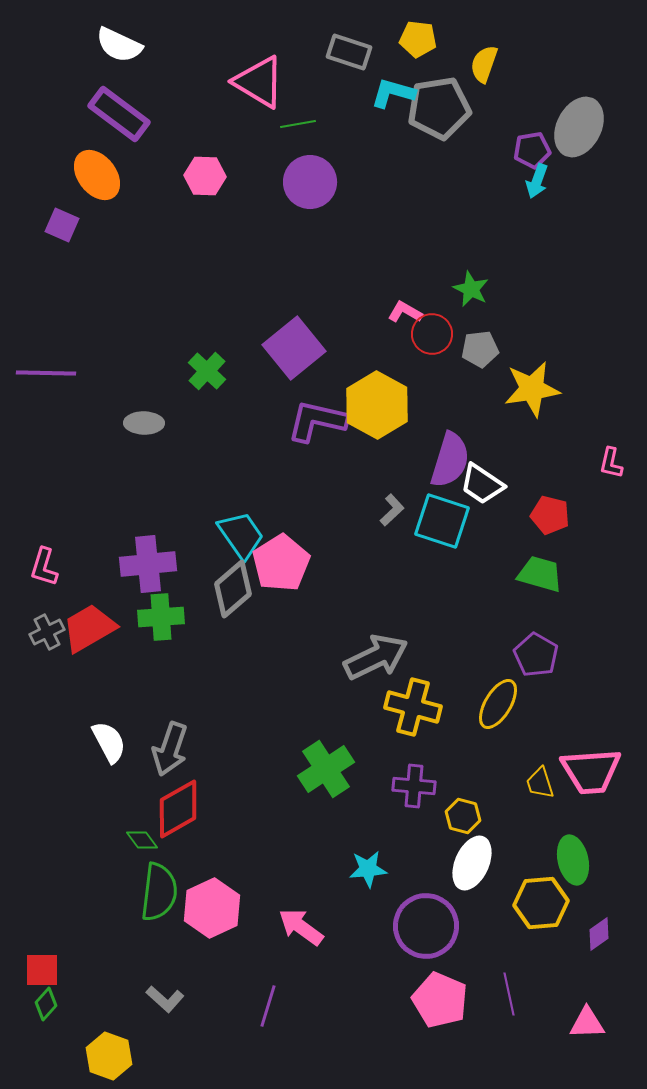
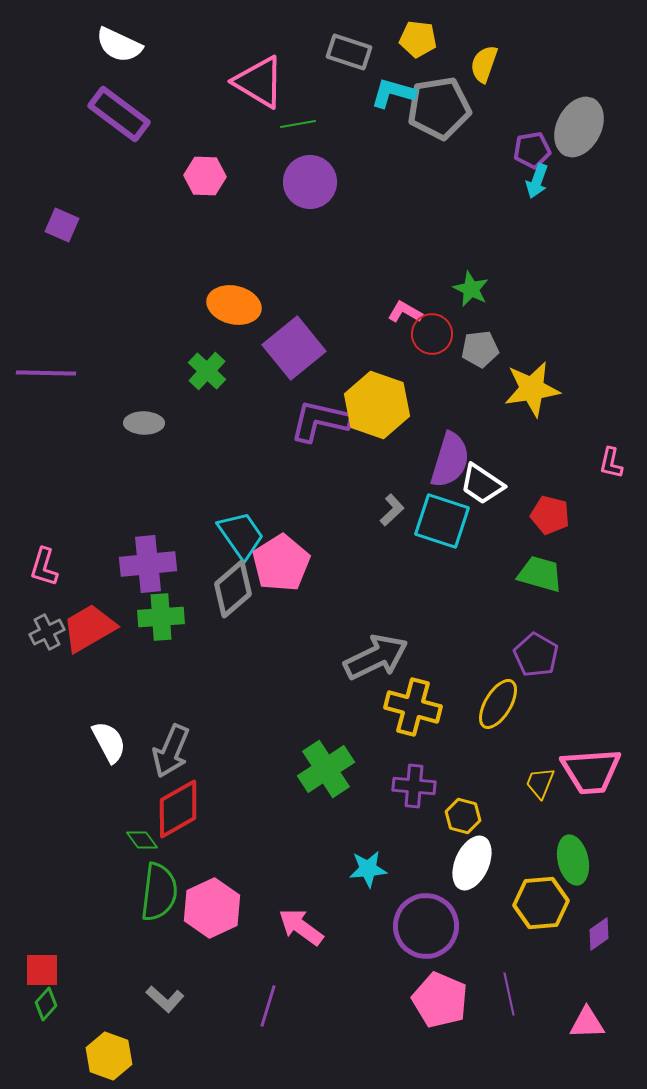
orange ellipse at (97, 175): moved 137 px right, 130 px down; rotated 39 degrees counterclockwise
yellow hexagon at (377, 405): rotated 10 degrees counterclockwise
purple L-shape at (317, 421): moved 3 px right
gray arrow at (170, 749): moved 1 px right, 2 px down; rotated 4 degrees clockwise
yellow trapezoid at (540, 783): rotated 40 degrees clockwise
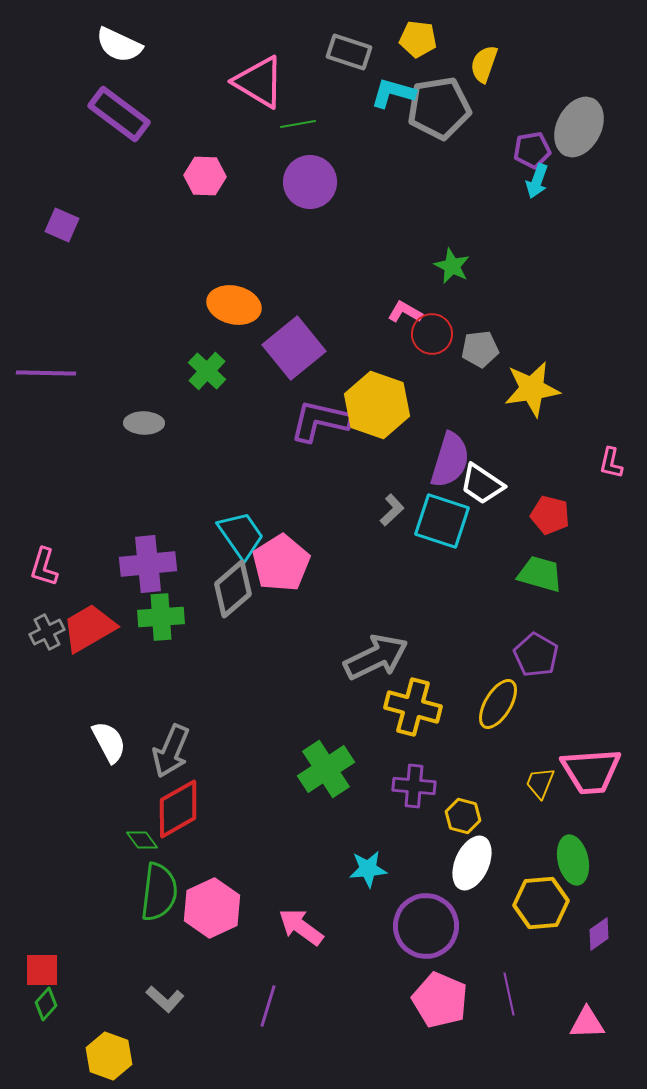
green star at (471, 289): moved 19 px left, 23 px up
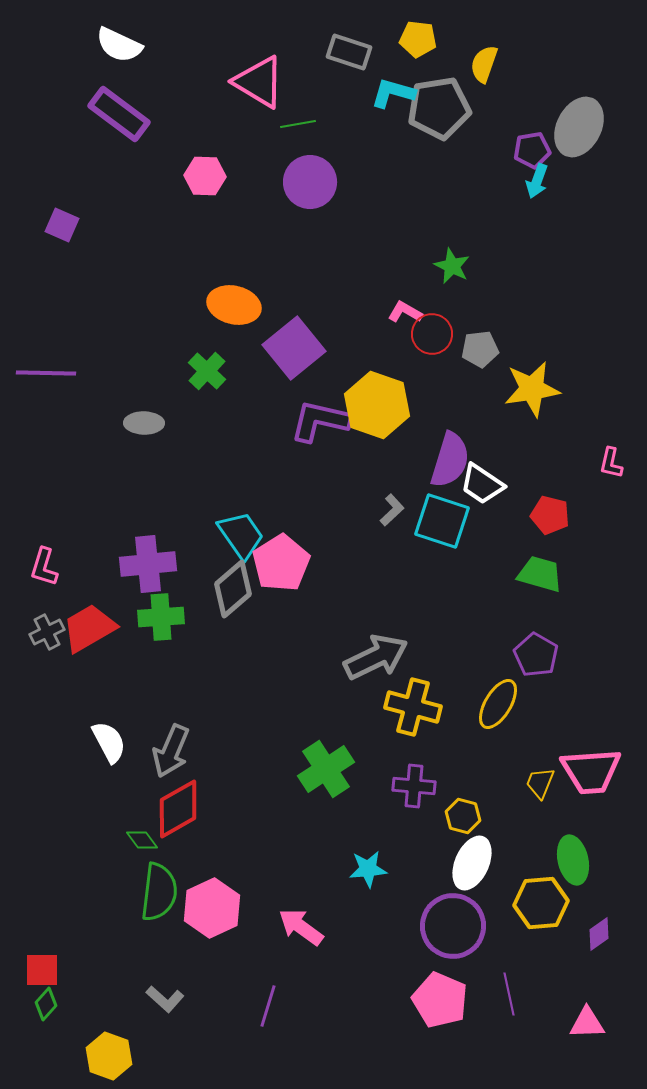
purple circle at (426, 926): moved 27 px right
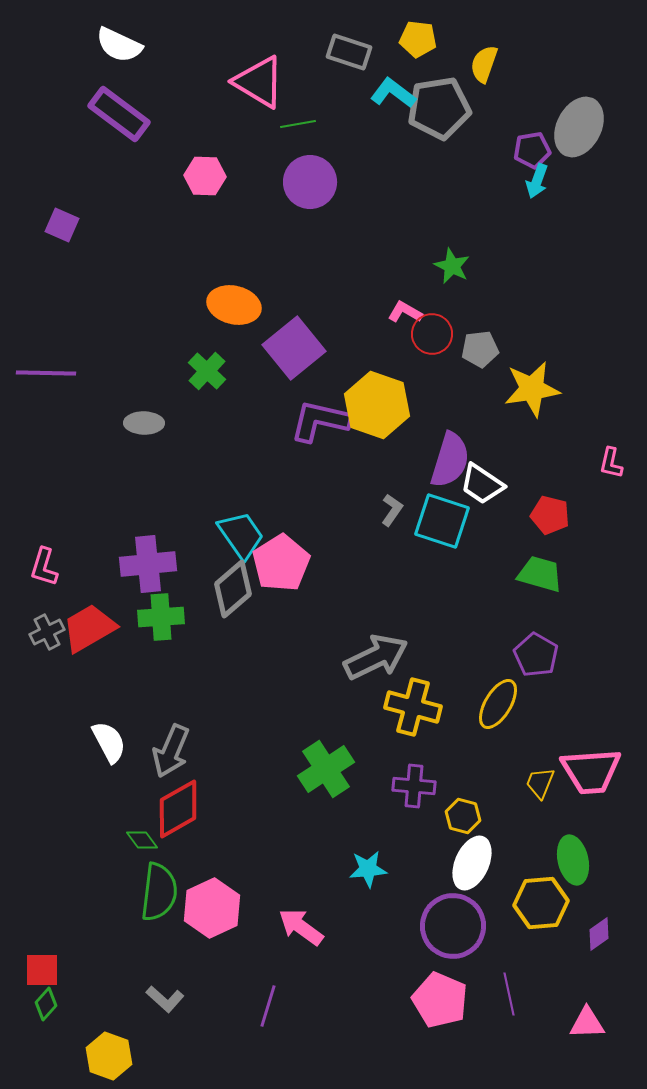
cyan L-shape at (393, 93): rotated 21 degrees clockwise
gray L-shape at (392, 510): rotated 12 degrees counterclockwise
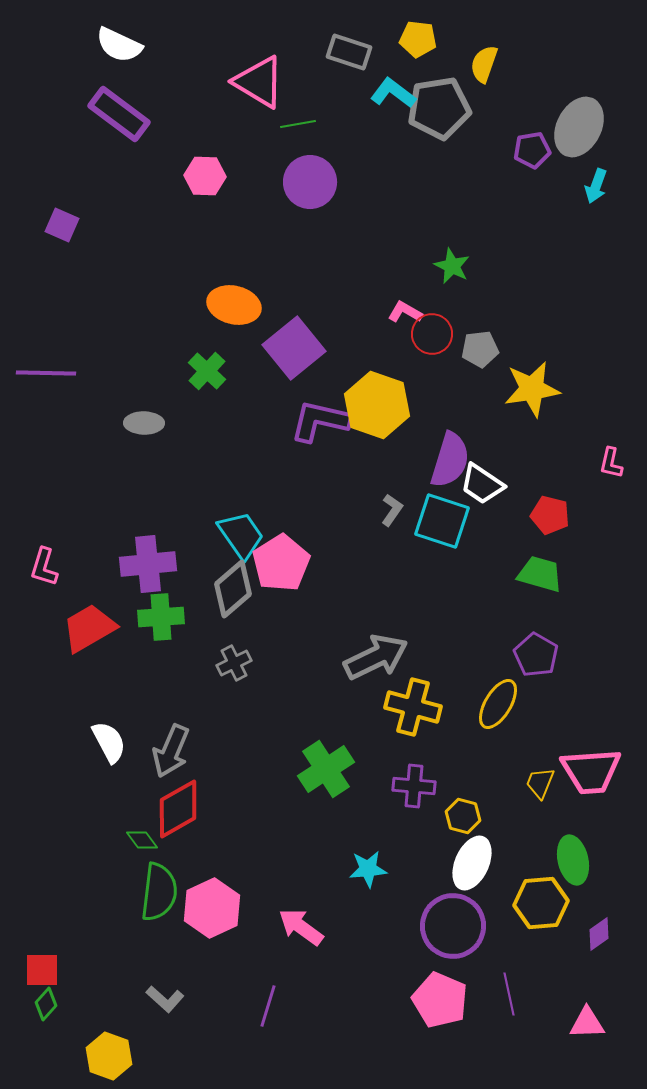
cyan arrow at (537, 181): moved 59 px right, 5 px down
gray cross at (47, 632): moved 187 px right, 31 px down
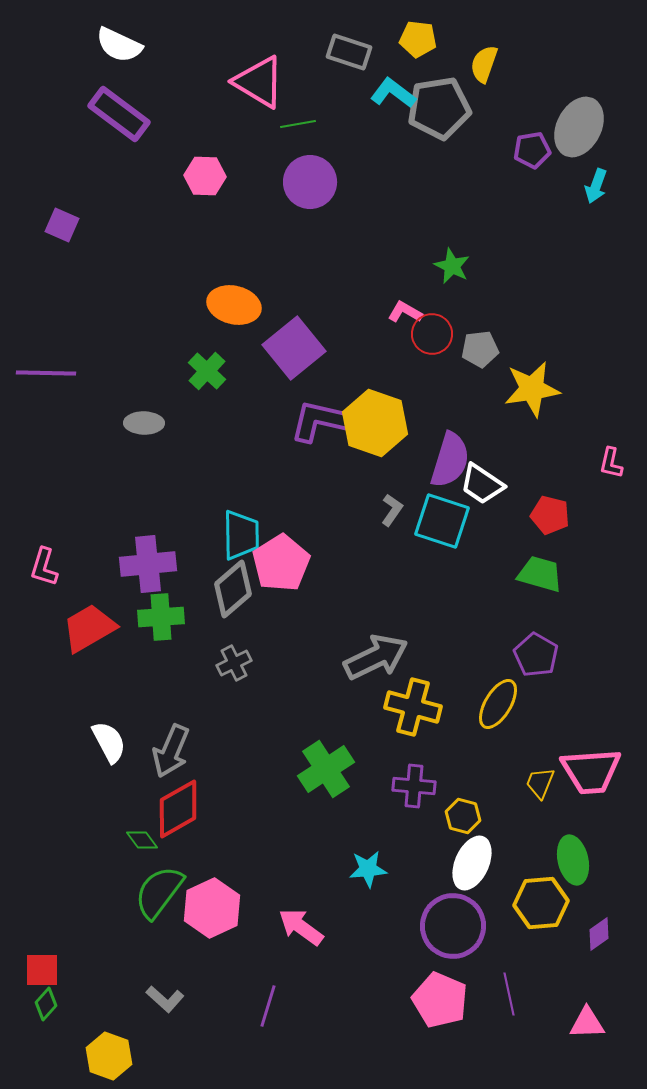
yellow hexagon at (377, 405): moved 2 px left, 18 px down
cyan trapezoid at (241, 535): rotated 34 degrees clockwise
green semicircle at (159, 892): rotated 150 degrees counterclockwise
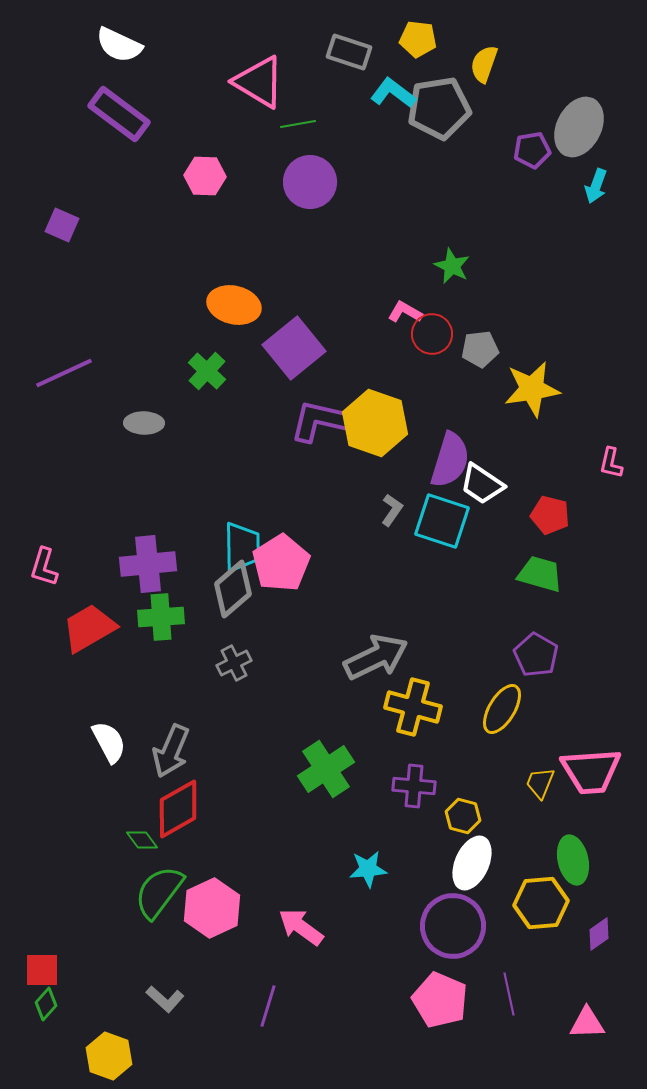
purple line at (46, 373): moved 18 px right; rotated 26 degrees counterclockwise
cyan trapezoid at (241, 535): moved 1 px right, 12 px down
yellow ellipse at (498, 704): moved 4 px right, 5 px down
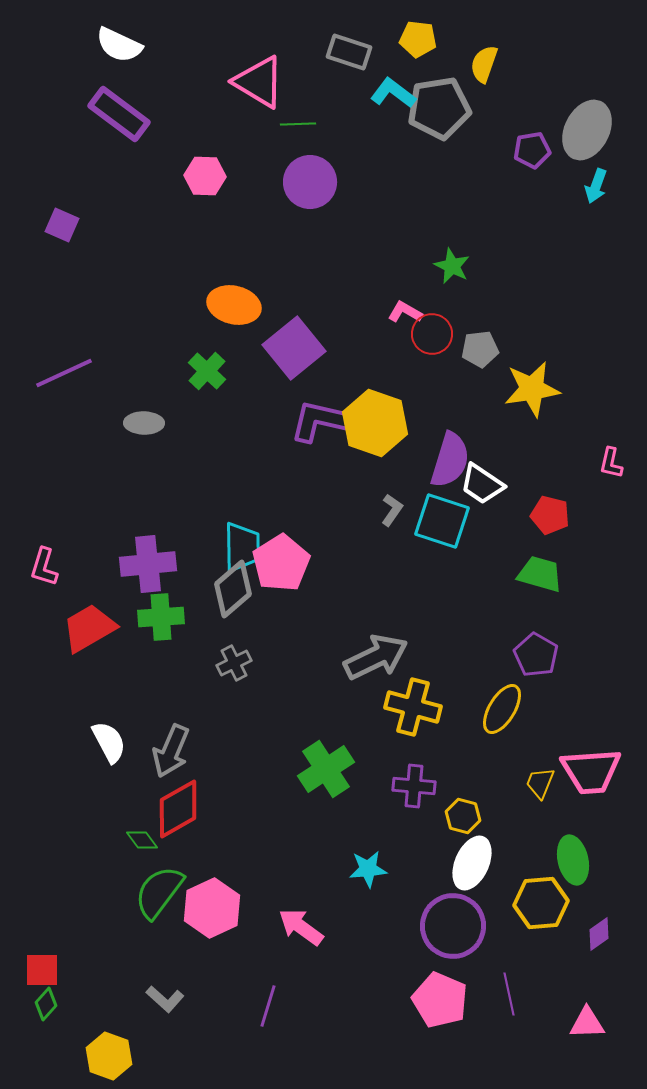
green line at (298, 124): rotated 8 degrees clockwise
gray ellipse at (579, 127): moved 8 px right, 3 px down
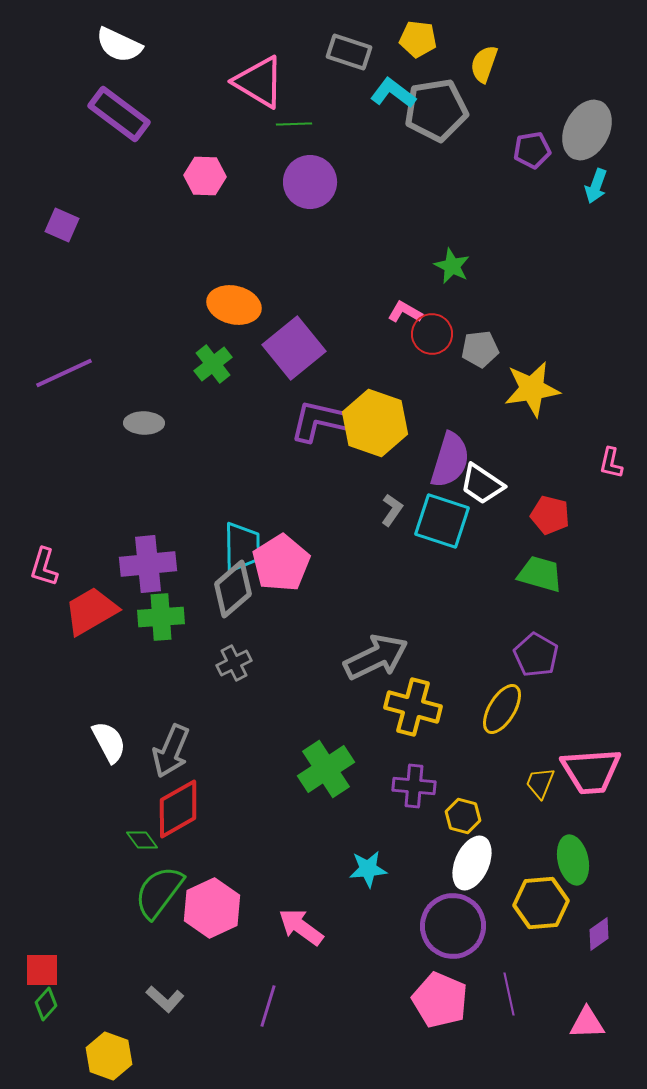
gray pentagon at (439, 108): moved 3 px left, 2 px down
green line at (298, 124): moved 4 px left
green cross at (207, 371): moved 6 px right, 7 px up; rotated 9 degrees clockwise
red trapezoid at (89, 628): moved 2 px right, 17 px up
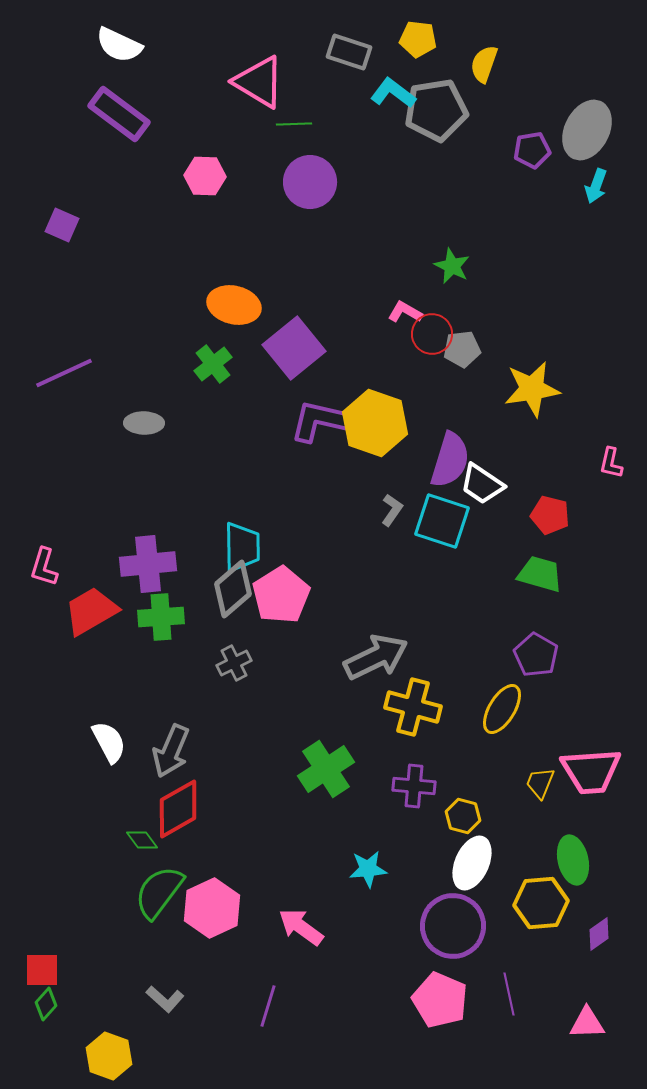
gray pentagon at (480, 349): moved 18 px left
pink pentagon at (281, 563): moved 32 px down
